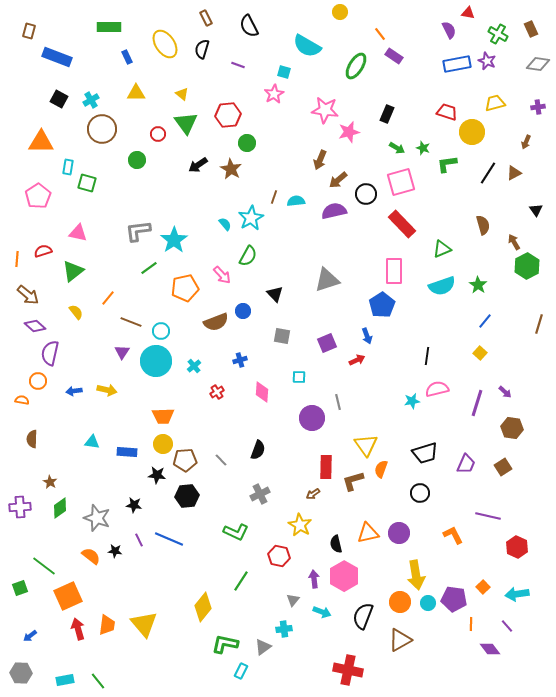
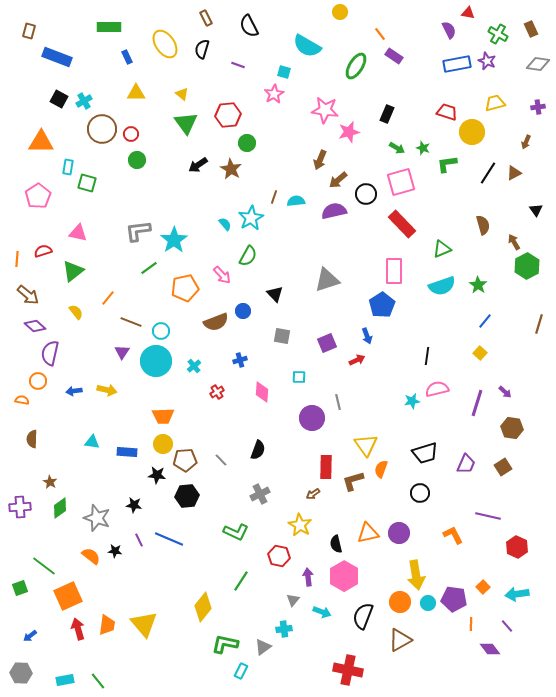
cyan cross at (91, 100): moved 7 px left, 1 px down
red circle at (158, 134): moved 27 px left
purple arrow at (314, 579): moved 6 px left, 2 px up
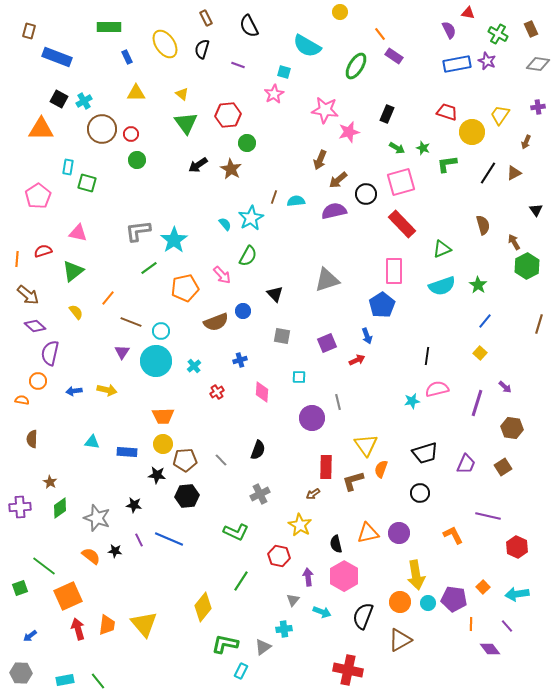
yellow trapezoid at (495, 103): moved 5 px right, 12 px down; rotated 40 degrees counterclockwise
orange triangle at (41, 142): moved 13 px up
purple arrow at (505, 392): moved 5 px up
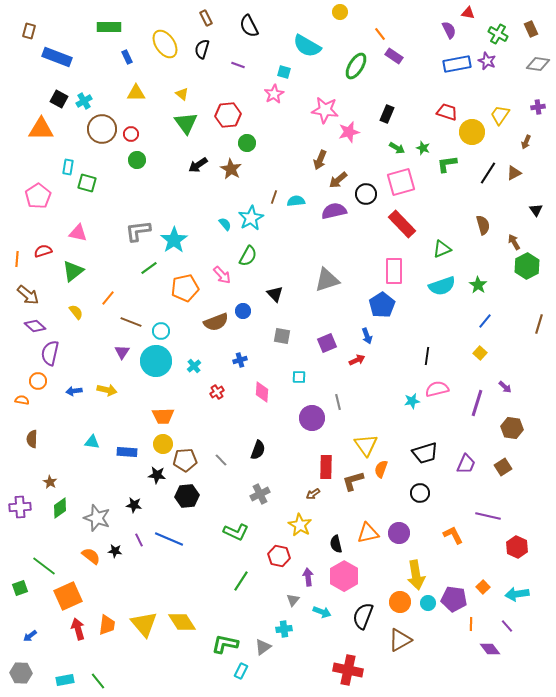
yellow diamond at (203, 607): moved 21 px left, 15 px down; rotated 72 degrees counterclockwise
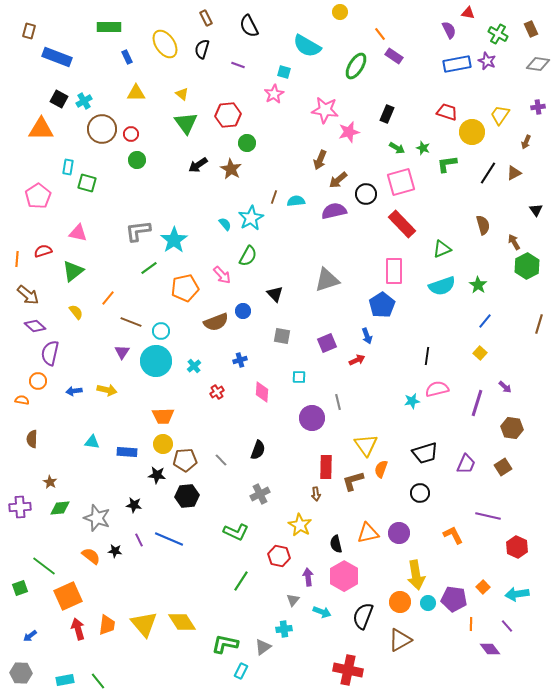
brown arrow at (313, 494): moved 3 px right; rotated 64 degrees counterclockwise
green diamond at (60, 508): rotated 30 degrees clockwise
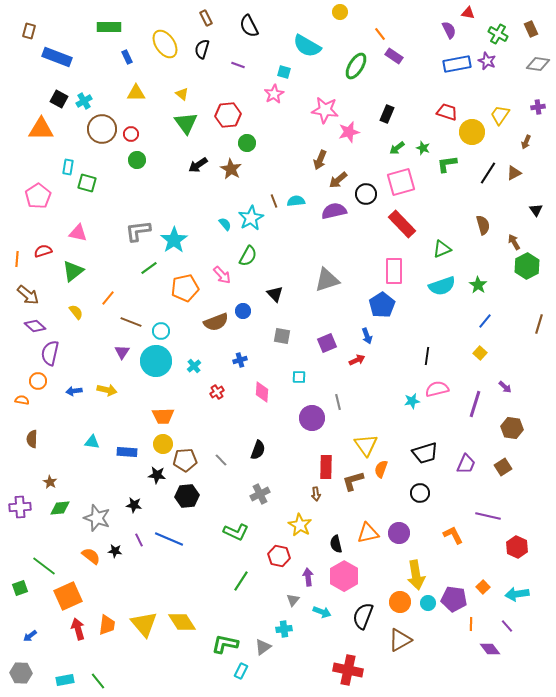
green arrow at (397, 148): rotated 112 degrees clockwise
brown line at (274, 197): moved 4 px down; rotated 40 degrees counterclockwise
purple line at (477, 403): moved 2 px left, 1 px down
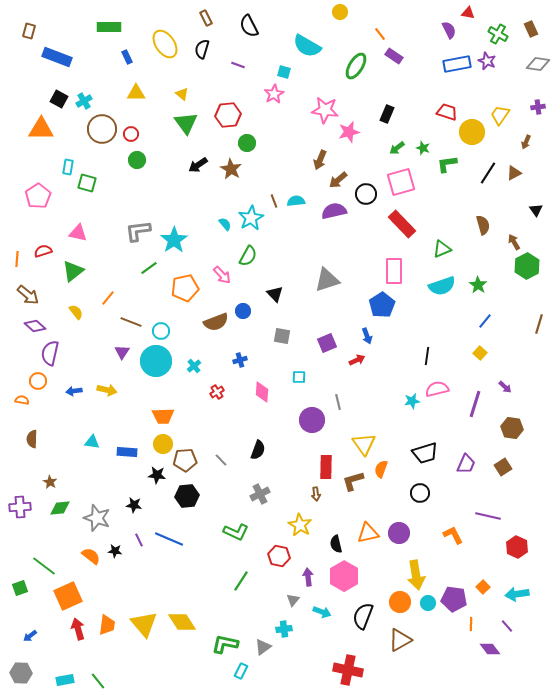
purple circle at (312, 418): moved 2 px down
yellow triangle at (366, 445): moved 2 px left, 1 px up
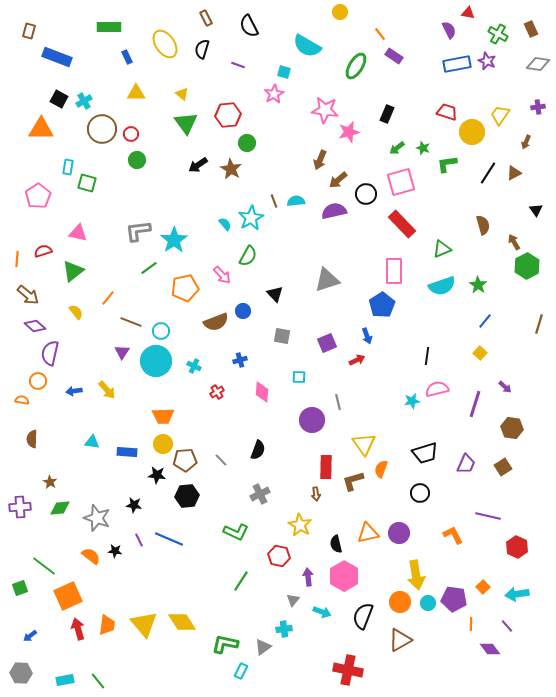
cyan cross at (194, 366): rotated 24 degrees counterclockwise
yellow arrow at (107, 390): rotated 36 degrees clockwise
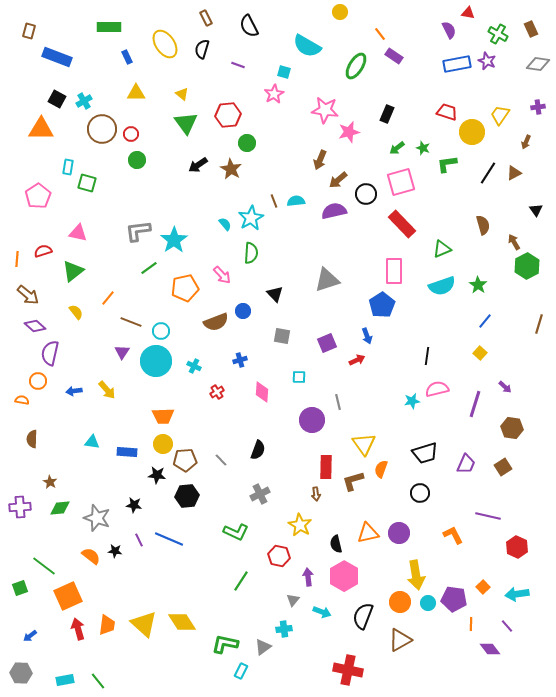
black square at (59, 99): moved 2 px left
green semicircle at (248, 256): moved 3 px right, 3 px up; rotated 25 degrees counterclockwise
yellow triangle at (144, 624): rotated 8 degrees counterclockwise
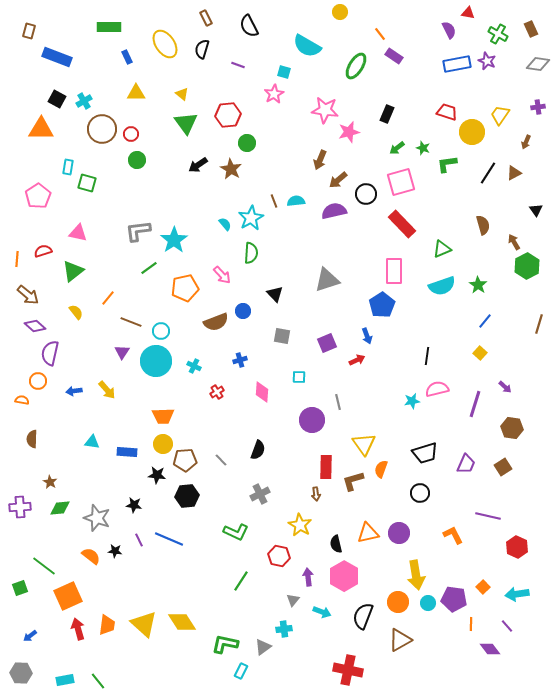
orange circle at (400, 602): moved 2 px left
